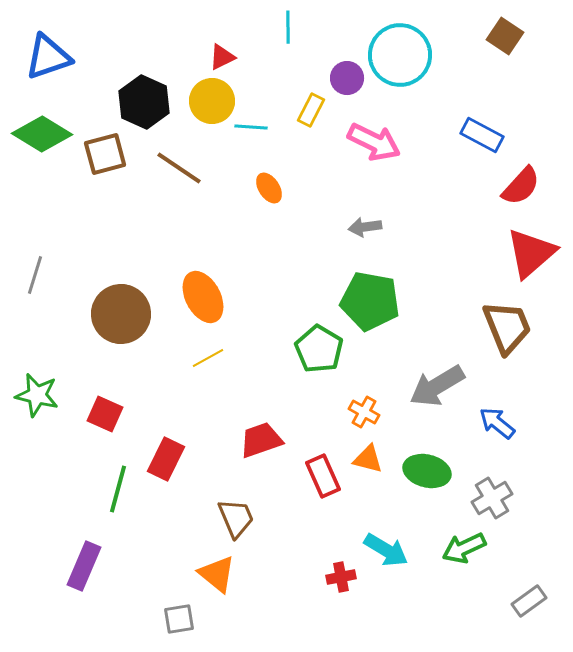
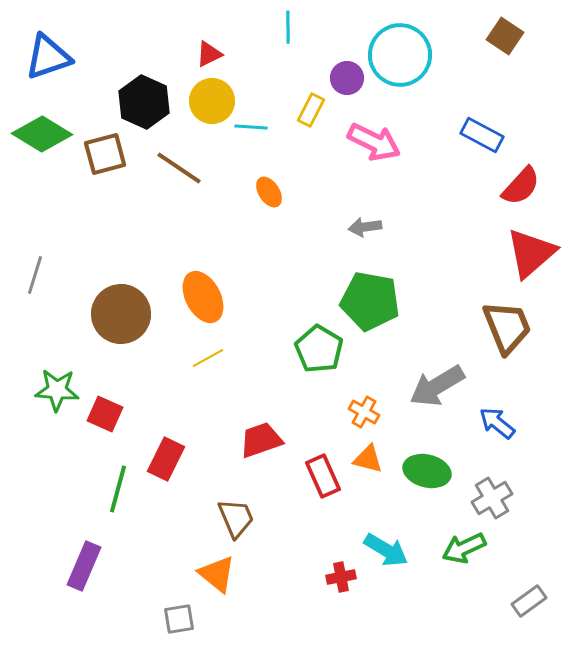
red triangle at (222, 57): moved 13 px left, 3 px up
orange ellipse at (269, 188): moved 4 px down
green star at (37, 395): moved 20 px right, 5 px up; rotated 9 degrees counterclockwise
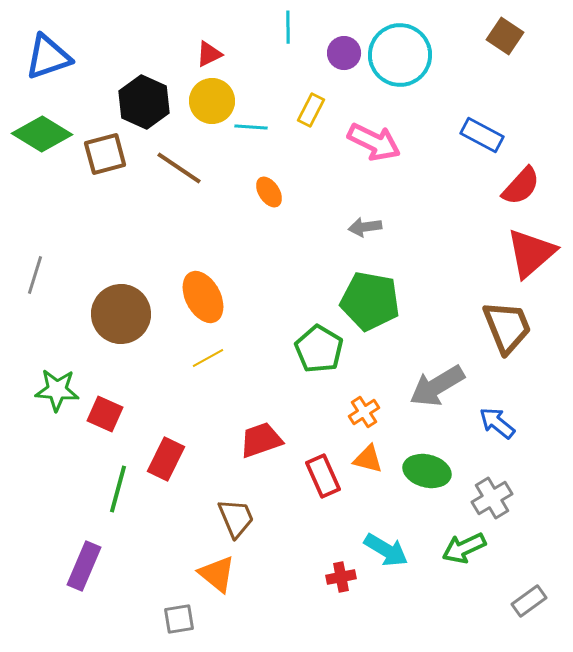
purple circle at (347, 78): moved 3 px left, 25 px up
orange cross at (364, 412): rotated 28 degrees clockwise
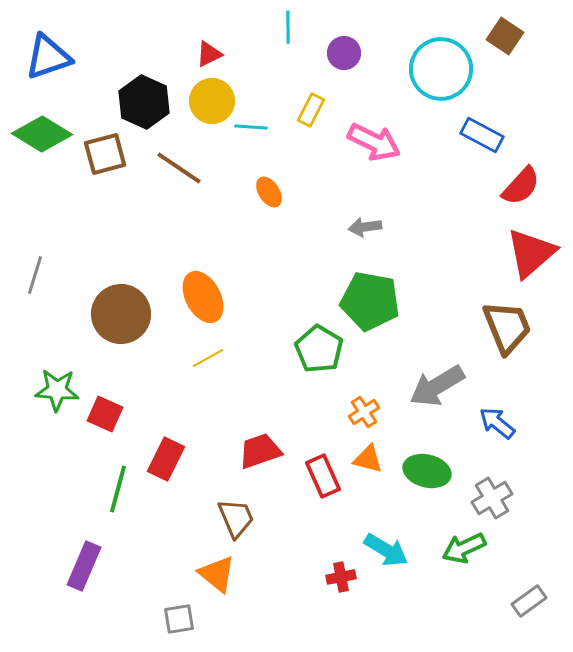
cyan circle at (400, 55): moved 41 px right, 14 px down
red trapezoid at (261, 440): moved 1 px left, 11 px down
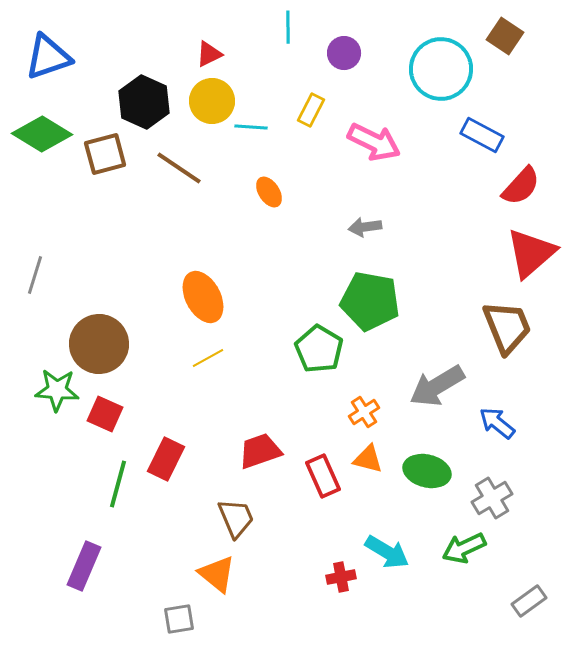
brown circle at (121, 314): moved 22 px left, 30 px down
green line at (118, 489): moved 5 px up
cyan arrow at (386, 550): moved 1 px right, 2 px down
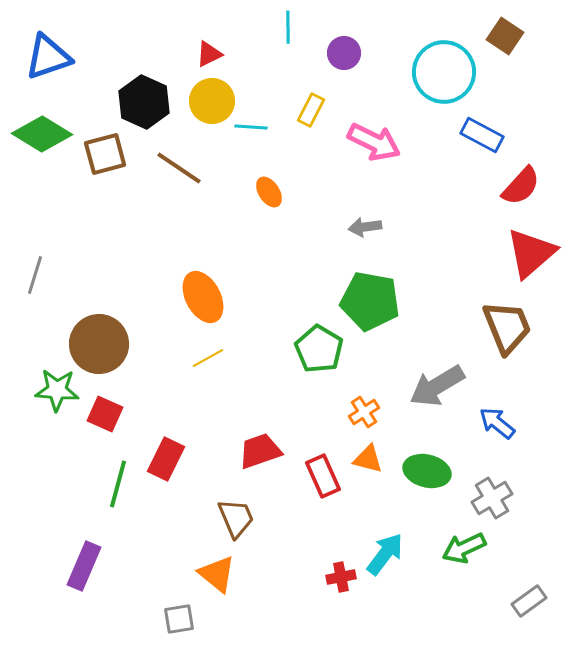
cyan circle at (441, 69): moved 3 px right, 3 px down
cyan arrow at (387, 552): moved 2 px left, 2 px down; rotated 84 degrees counterclockwise
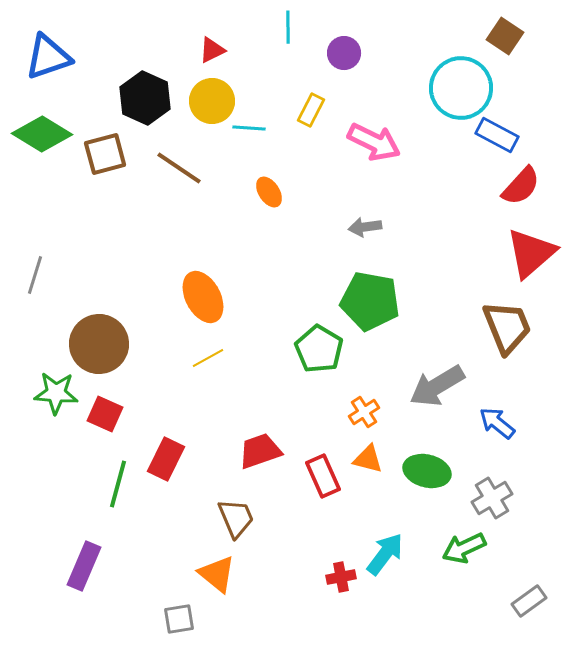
red triangle at (209, 54): moved 3 px right, 4 px up
cyan circle at (444, 72): moved 17 px right, 16 px down
black hexagon at (144, 102): moved 1 px right, 4 px up
cyan line at (251, 127): moved 2 px left, 1 px down
blue rectangle at (482, 135): moved 15 px right
green star at (57, 390): moved 1 px left, 3 px down
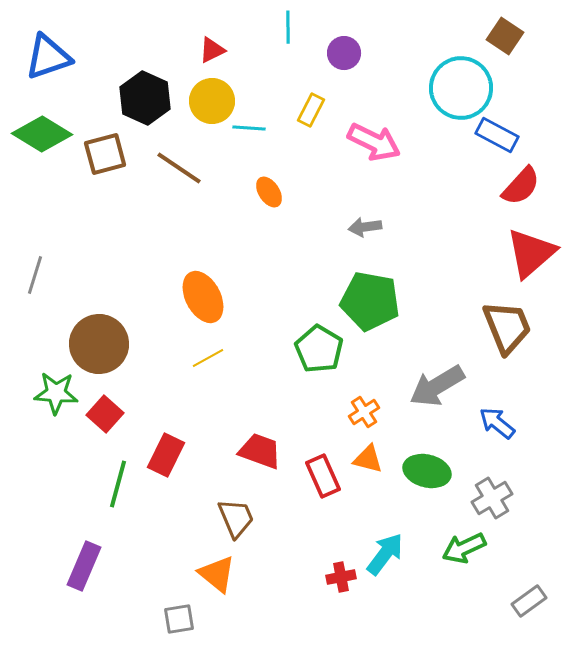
red square at (105, 414): rotated 18 degrees clockwise
red trapezoid at (260, 451): rotated 39 degrees clockwise
red rectangle at (166, 459): moved 4 px up
